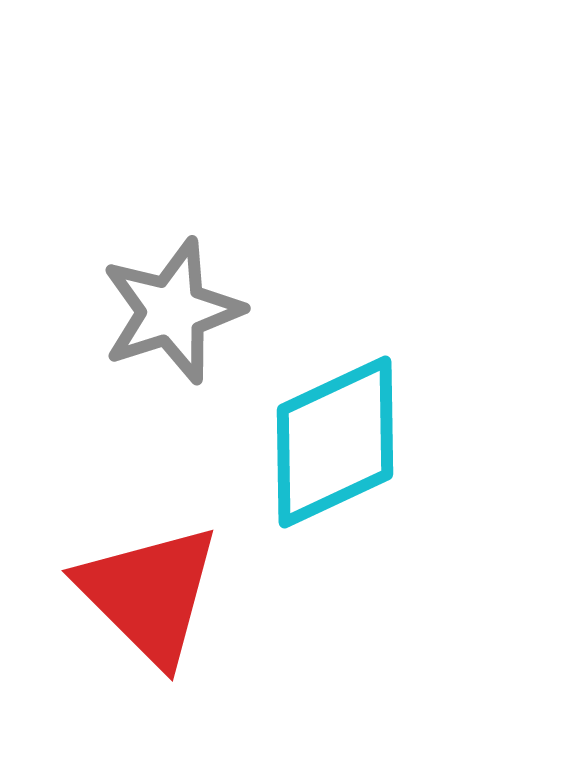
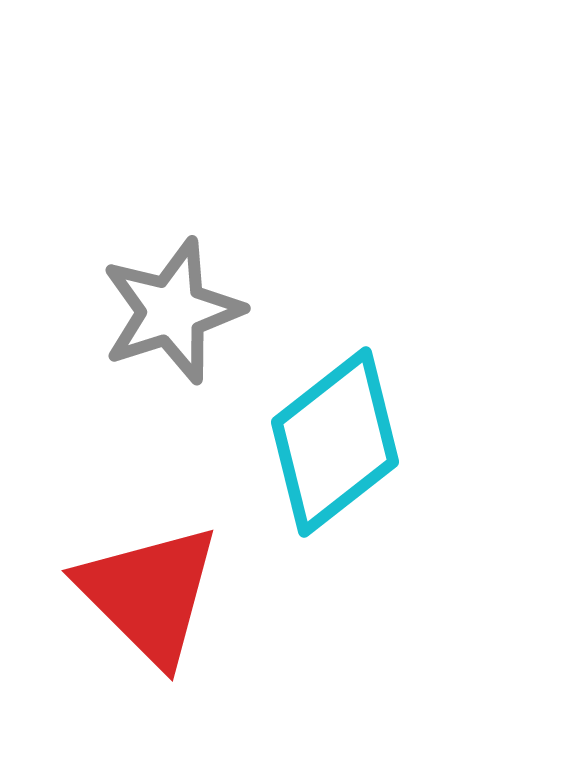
cyan diamond: rotated 13 degrees counterclockwise
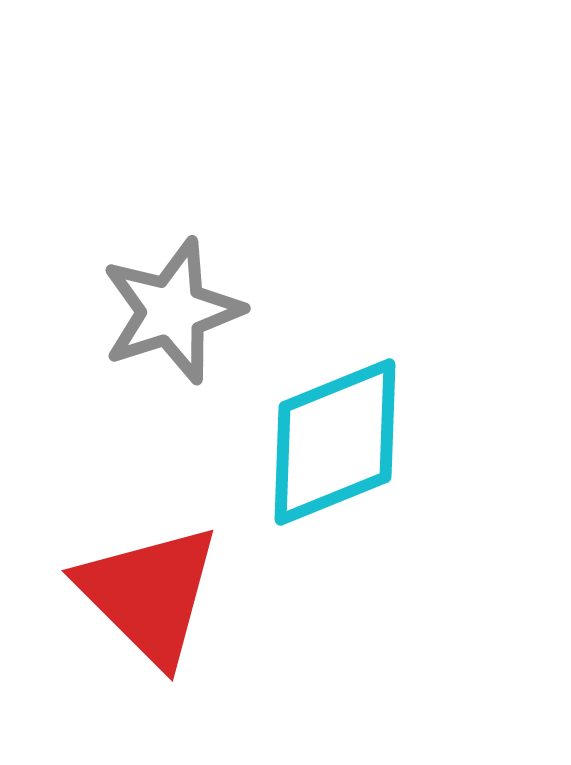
cyan diamond: rotated 16 degrees clockwise
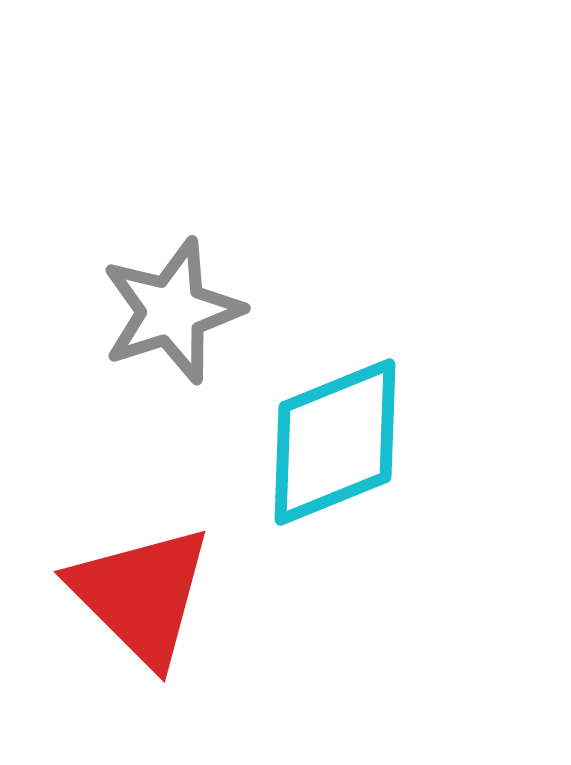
red triangle: moved 8 px left, 1 px down
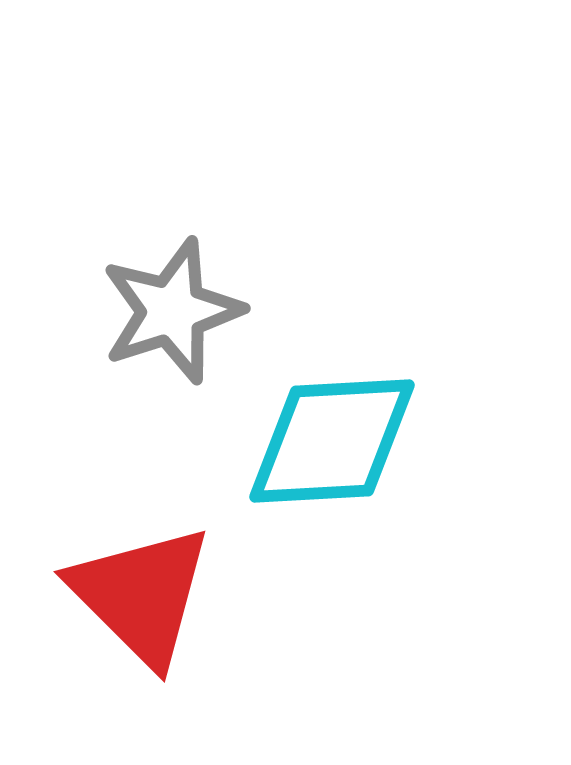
cyan diamond: moved 3 px left, 1 px up; rotated 19 degrees clockwise
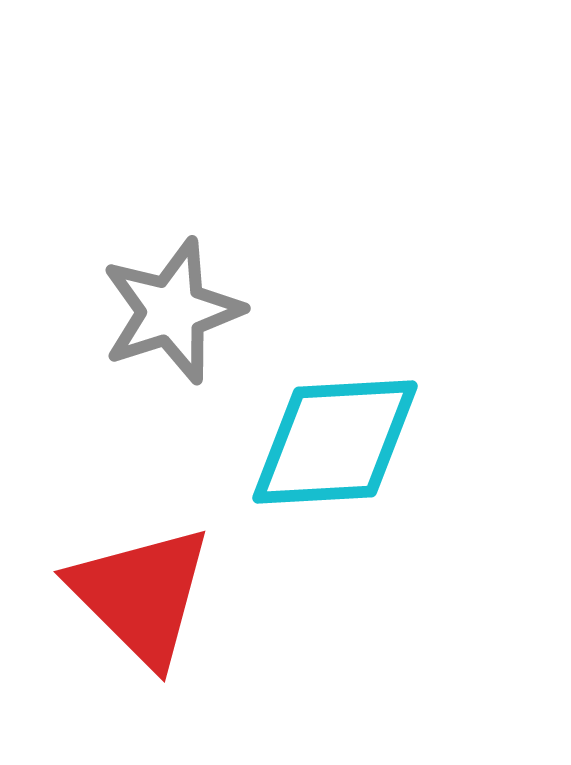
cyan diamond: moved 3 px right, 1 px down
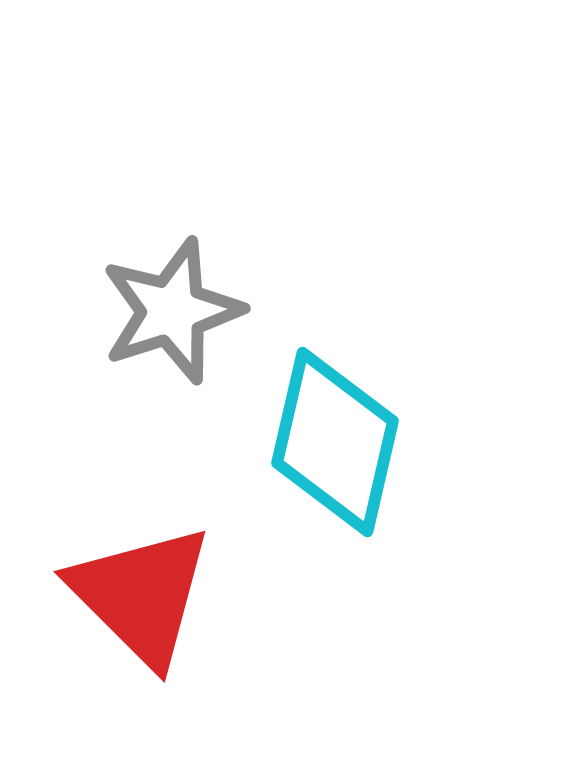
cyan diamond: rotated 74 degrees counterclockwise
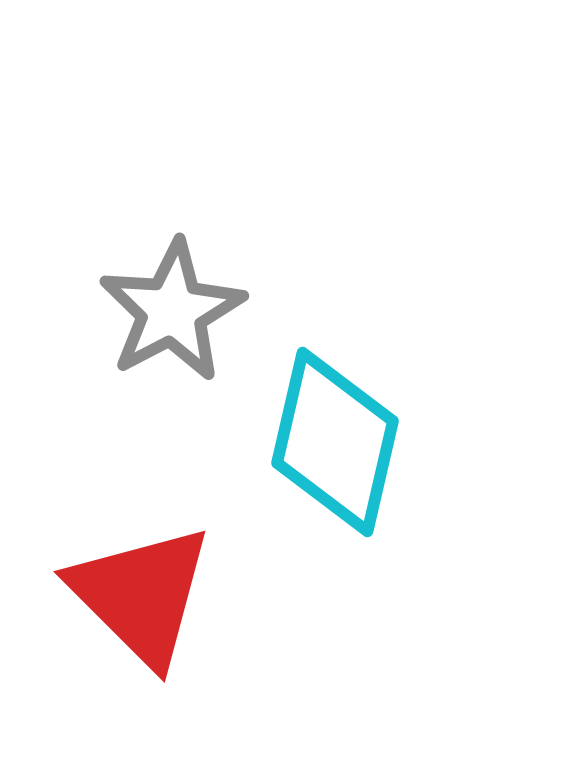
gray star: rotated 10 degrees counterclockwise
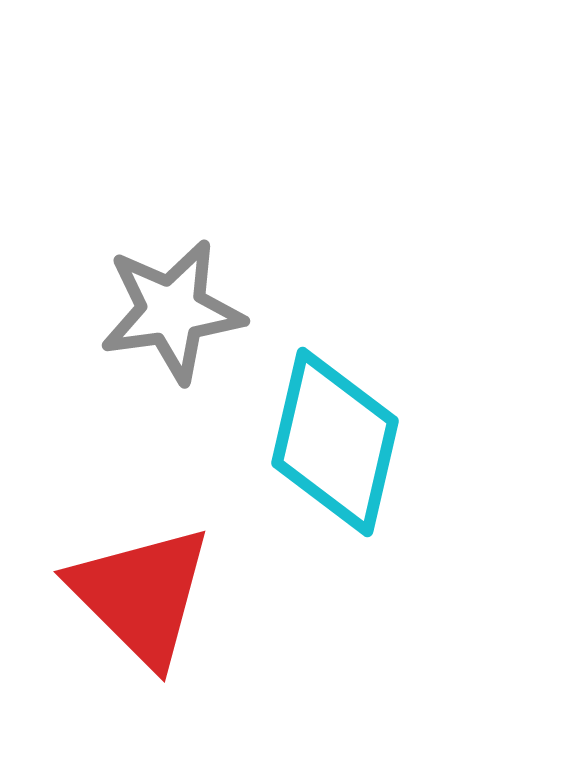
gray star: rotated 20 degrees clockwise
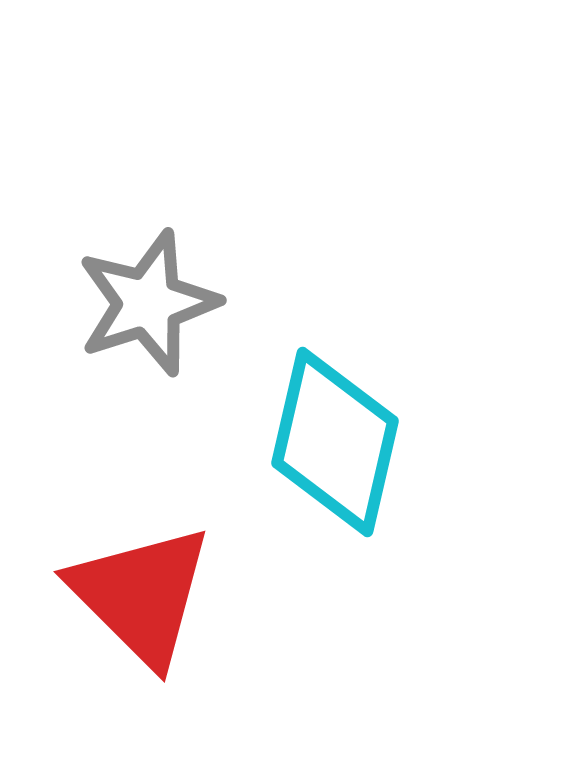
gray star: moved 24 px left, 8 px up; rotated 10 degrees counterclockwise
